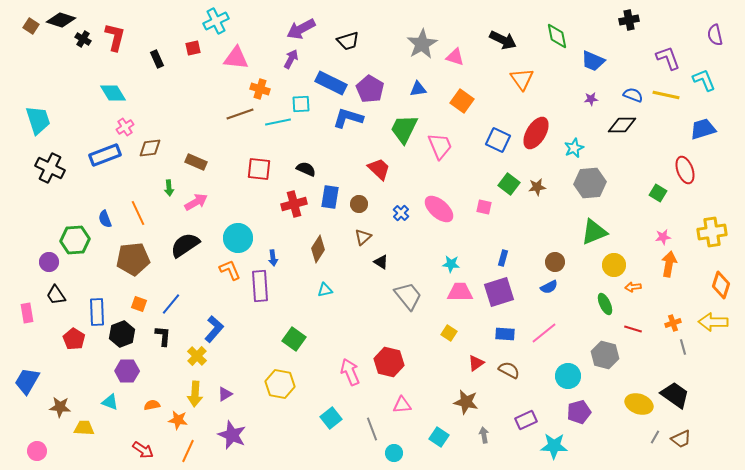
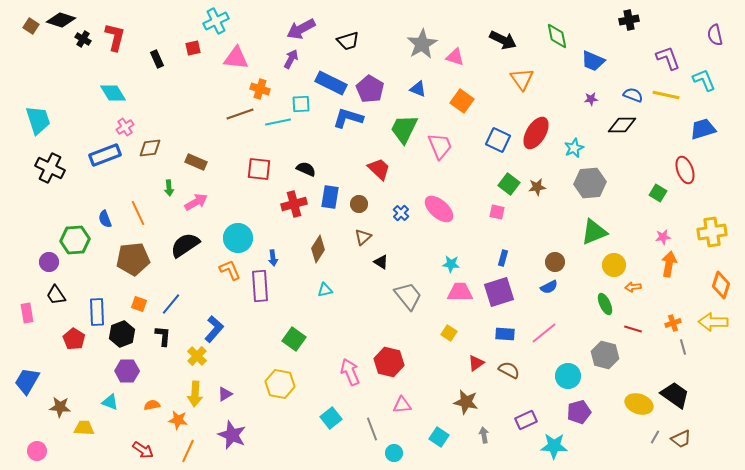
blue triangle at (418, 89): rotated 30 degrees clockwise
pink square at (484, 207): moved 13 px right, 5 px down
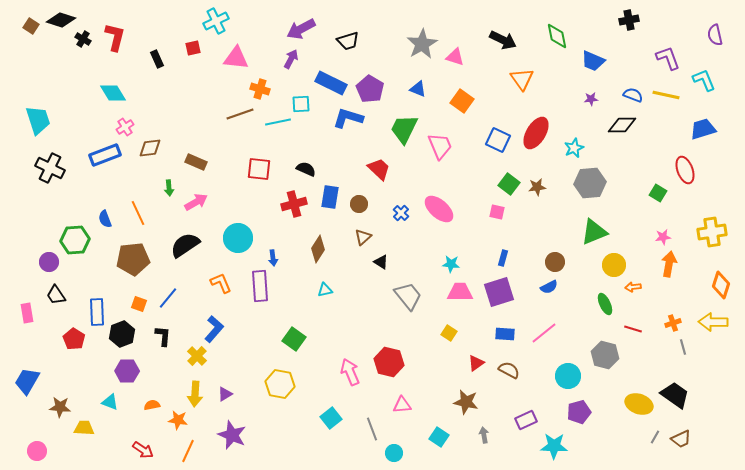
orange L-shape at (230, 270): moved 9 px left, 13 px down
blue line at (171, 304): moved 3 px left, 6 px up
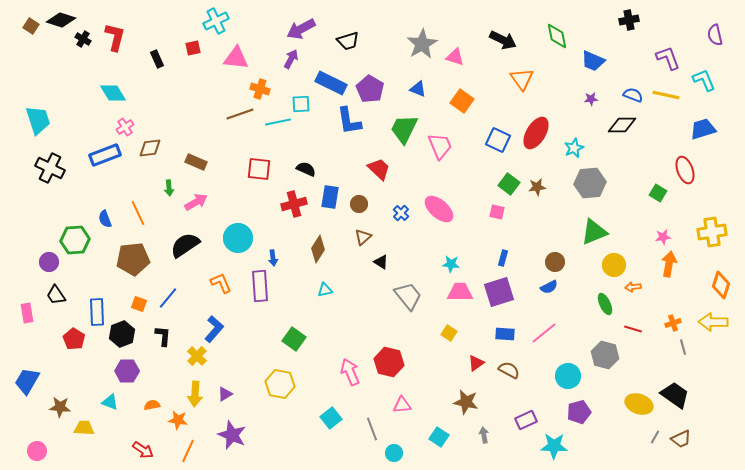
blue L-shape at (348, 118): moved 1 px right, 3 px down; rotated 116 degrees counterclockwise
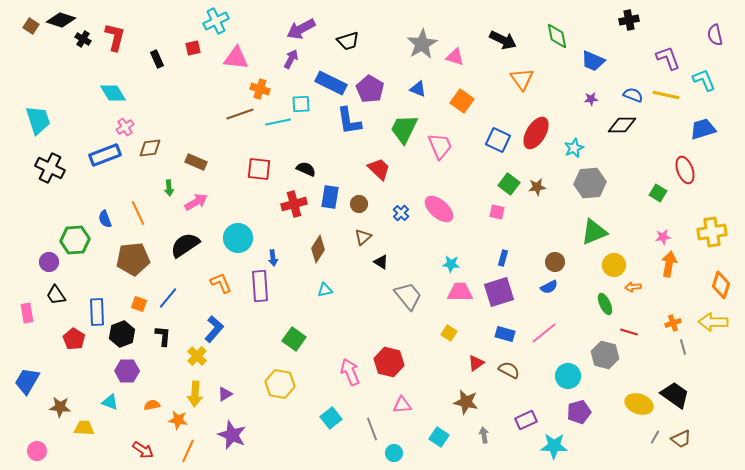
red line at (633, 329): moved 4 px left, 3 px down
blue rectangle at (505, 334): rotated 12 degrees clockwise
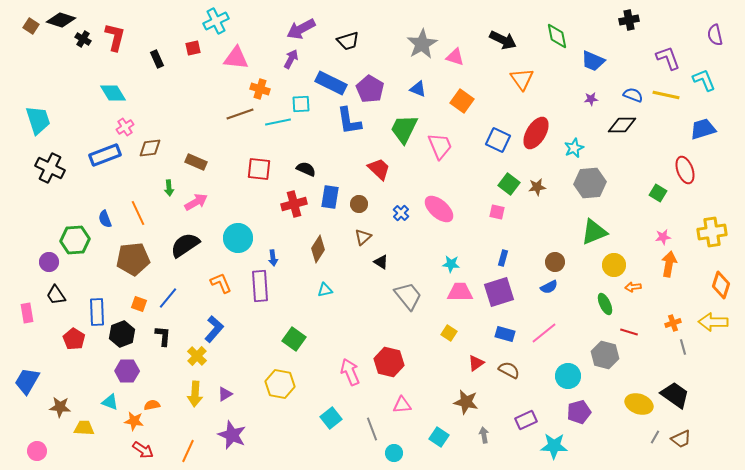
orange star at (178, 420): moved 44 px left, 1 px down
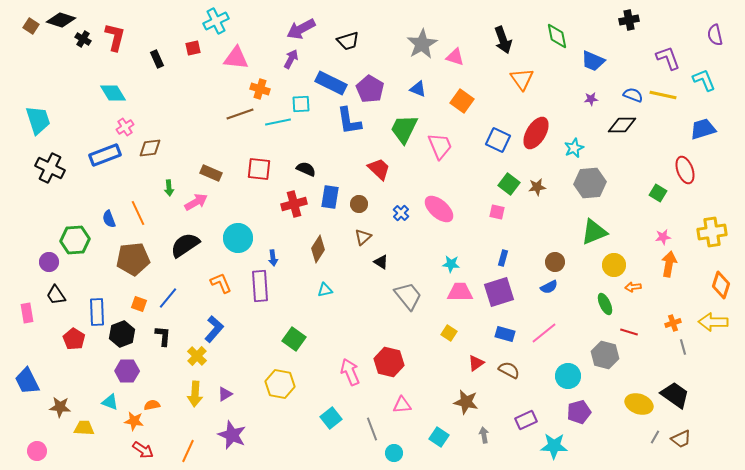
black arrow at (503, 40): rotated 44 degrees clockwise
yellow line at (666, 95): moved 3 px left
brown rectangle at (196, 162): moved 15 px right, 11 px down
blue semicircle at (105, 219): moved 4 px right
blue trapezoid at (27, 381): rotated 56 degrees counterclockwise
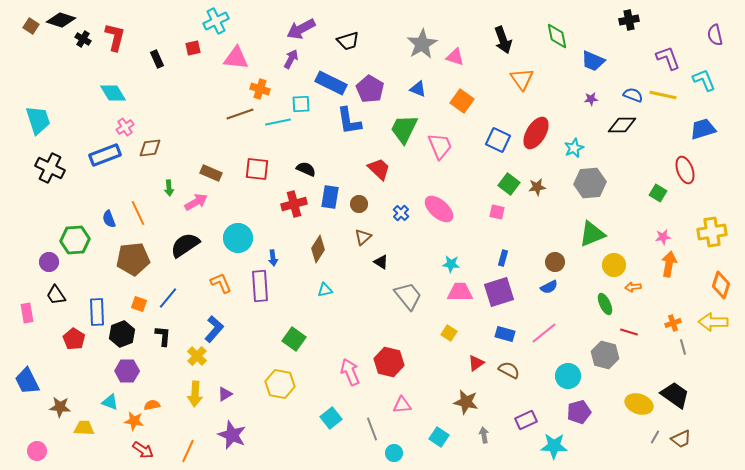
red square at (259, 169): moved 2 px left
green triangle at (594, 232): moved 2 px left, 2 px down
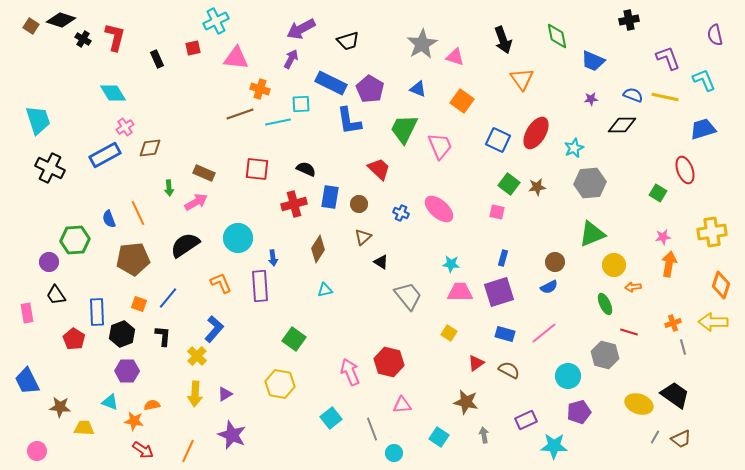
yellow line at (663, 95): moved 2 px right, 2 px down
blue rectangle at (105, 155): rotated 8 degrees counterclockwise
brown rectangle at (211, 173): moved 7 px left
blue cross at (401, 213): rotated 21 degrees counterclockwise
